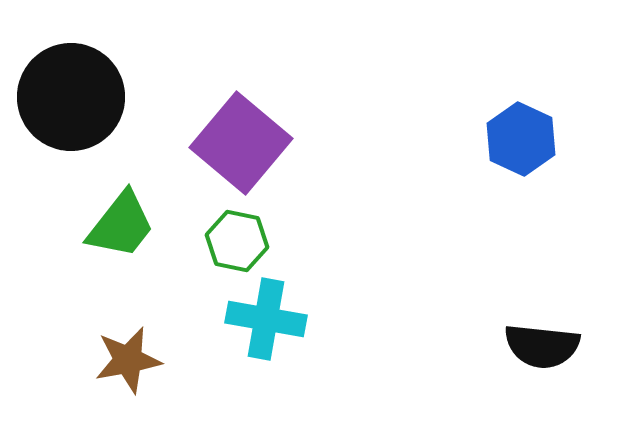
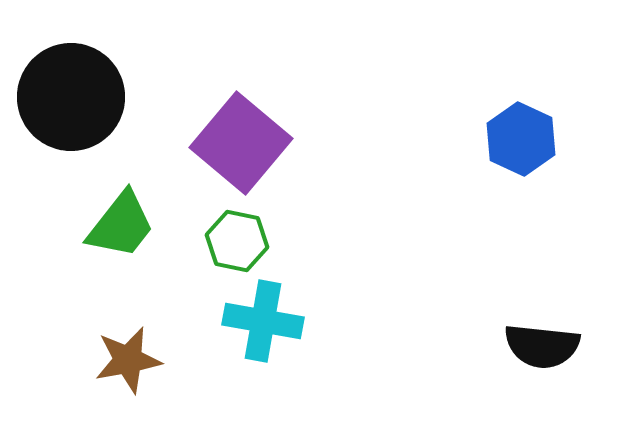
cyan cross: moved 3 px left, 2 px down
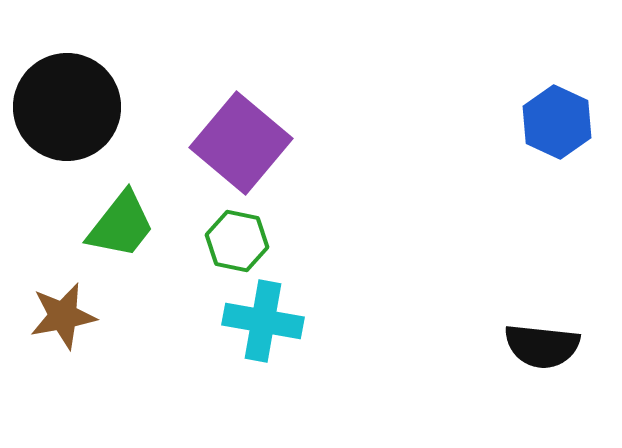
black circle: moved 4 px left, 10 px down
blue hexagon: moved 36 px right, 17 px up
brown star: moved 65 px left, 44 px up
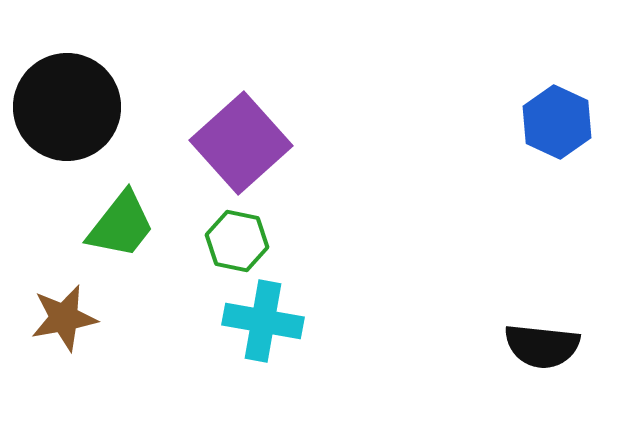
purple square: rotated 8 degrees clockwise
brown star: moved 1 px right, 2 px down
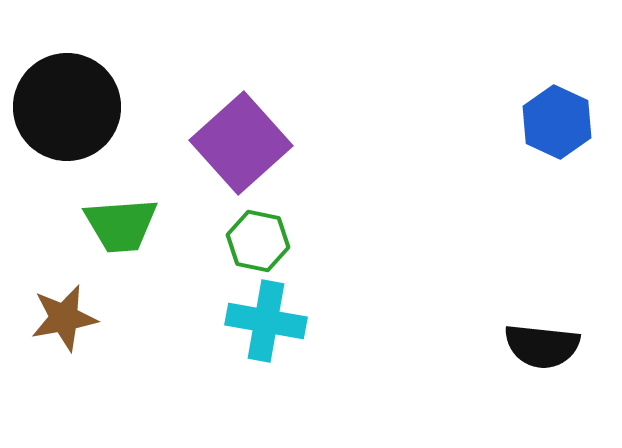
green trapezoid: rotated 48 degrees clockwise
green hexagon: moved 21 px right
cyan cross: moved 3 px right
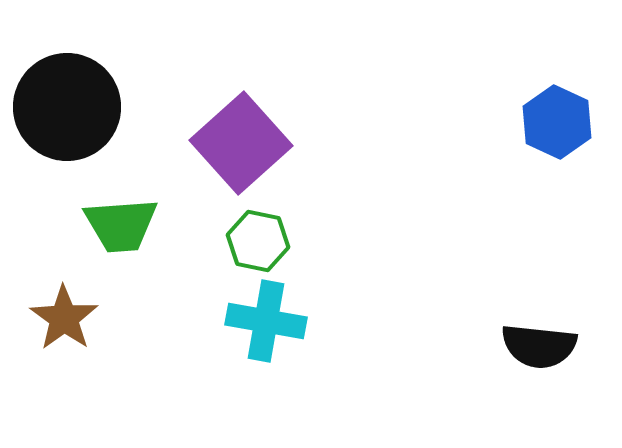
brown star: rotated 26 degrees counterclockwise
black semicircle: moved 3 px left
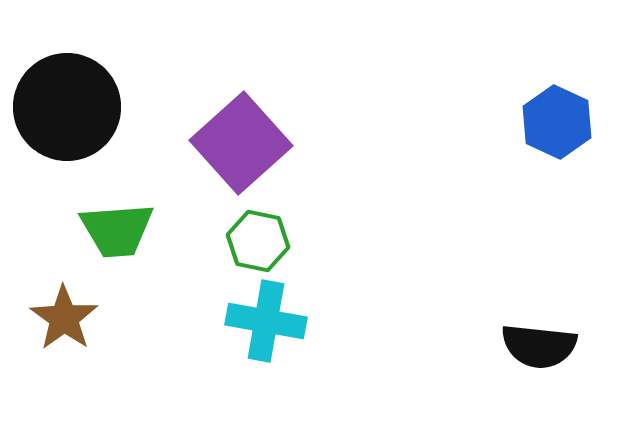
green trapezoid: moved 4 px left, 5 px down
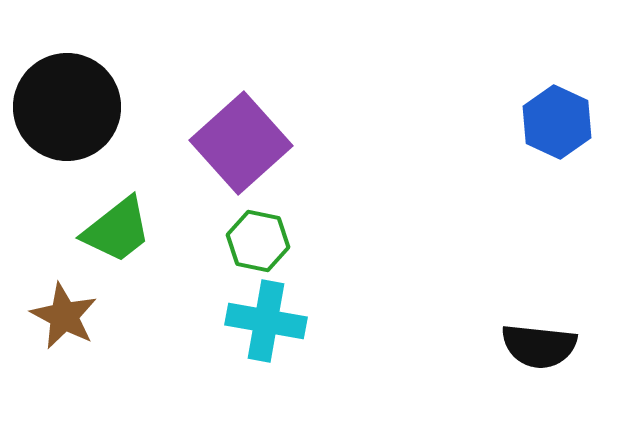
green trapezoid: rotated 34 degrees counterclockwise
brown star: moved 2 px up; rotated 8 degrees counterclockwise
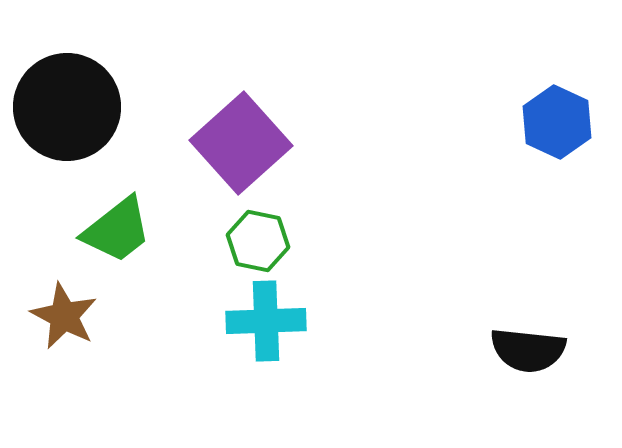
cyan cross: rotated 12 degrees counterclockwise
black semicircle: moved 11 px left, 4 px down
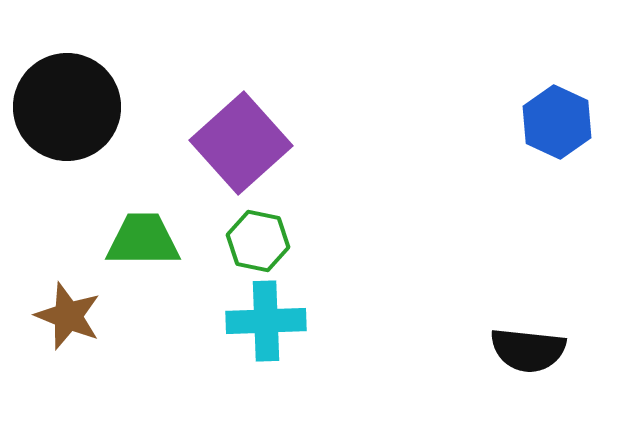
green trapezoid: moved 26 px right, 10 px down; rotated 142 degrees counterclockwise
brown star: moved 4 px right; rotated 6 degrees counterclockwise
